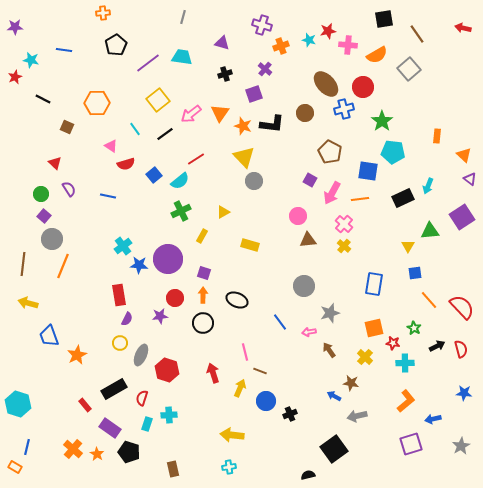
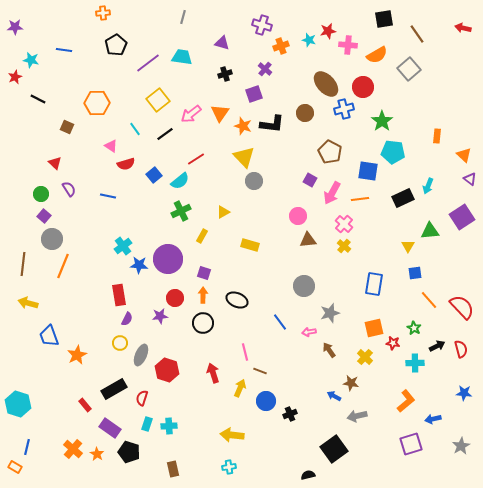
black line at (43, 99): moved 5 px left
cyan cross at (405, 363): moved 10 px right
cyan cross at (169, 415): moved 11 px down
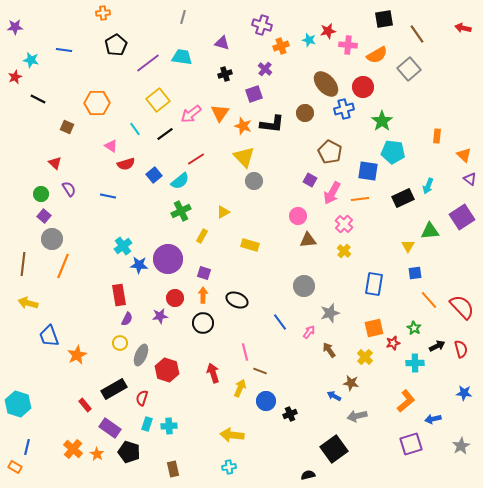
yellow cross at (344, 246): moved 5 px down
pink arrow at (309, 332): rotated 136 degrees clockwise
red star at (393, 343): rotated 24 degrees counterclockwise
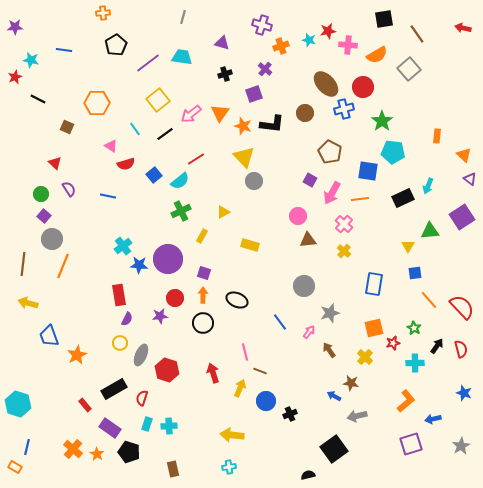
black arrow at (437, 346): rotated 28 degrees counterclockwise
blue star at (464, 393): rotated 14 degrees clockwise
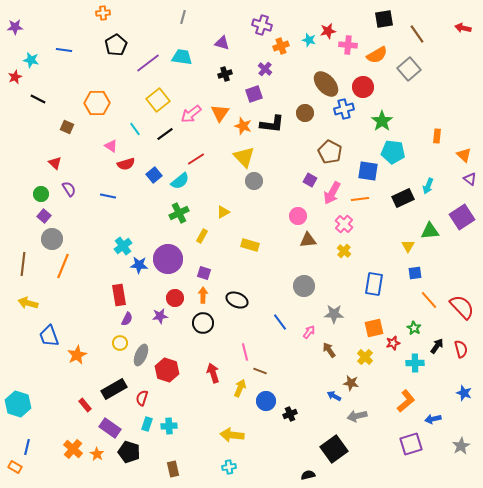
green cross at (181, 211): moved 2 px left, 2 px down
gray star at (330, 313): moved 4 px right, 1 px down; rotated 18 degrees clockwise
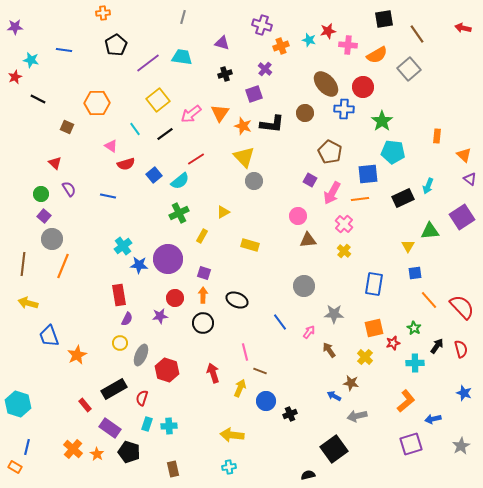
blue cross at (344, 109): rotated 18 degrees clockwise
blue square at (368, 171): moved 3 px down; rotated 15 degrees counterclockwise
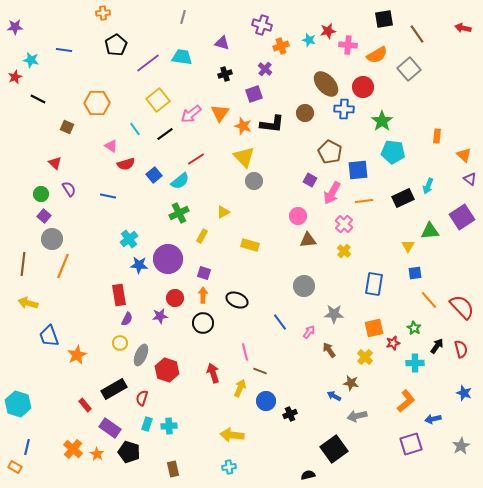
blue square at (368, 174): moved 10 px left, 4 px up
orange line at (360, 199): moved 4 px right, 2 px down
cyan cross at (123, 246): moved 6 px right, 7 px up
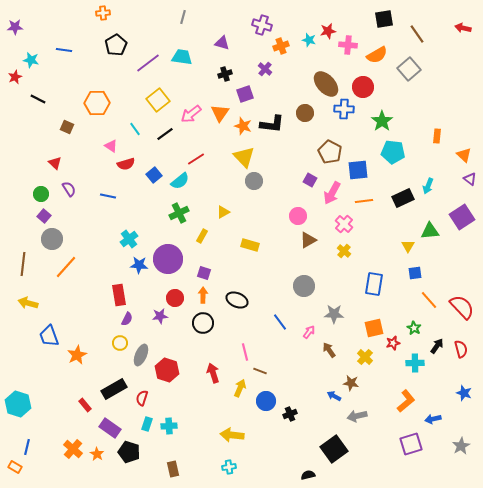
purple square at (254, 94): moved 9 px left
brown triangle at (308, 240): rotated 24 degrees counterclockwise
orange line at (63, 266): moved 3 px right, 1 px down; rotated 20 degrees clockwise
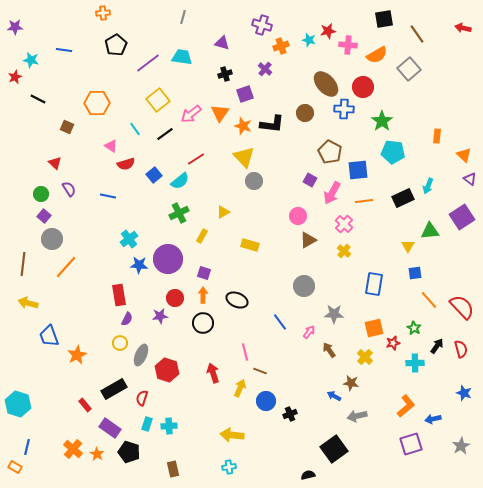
orange L-shape at (406, 401): moved 5 px down
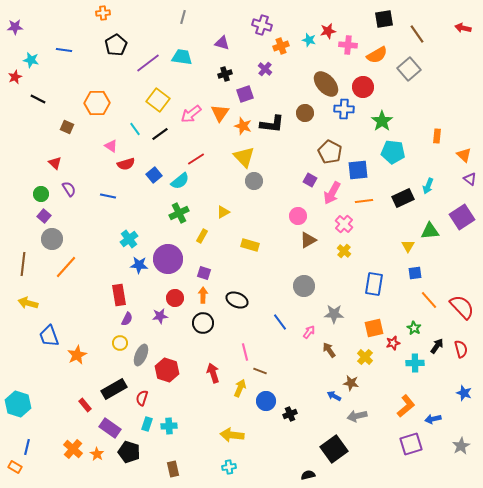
yellow square at (158, 100): rotated 15 degrees counterclockwise
black line at (165, 134): moved 5 px left
